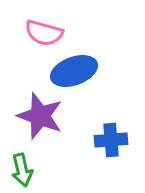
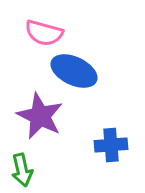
blue ellipse: rotated 45 degrees clockwise
purple star: rotated 6 degrees clockwise
blue cross: moved 5 px down
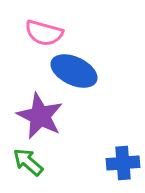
blue cross: moved 12 px right, 18 px down
green arrow: moved 6 px right, 8 px up; rotated 144 degrees clockwise
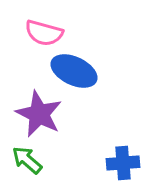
purple star: moved 1 px left, 2 px up
green arrow: moved 1 px left, 2 px up
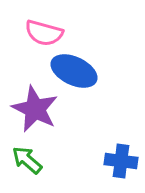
purple star: moved 4 px left, 5 px up
blue cross: moved 2 px left, 2 px up; rotated 12 degrees clockwise
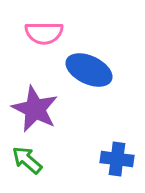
pink semicircle: rotated 15 degrees counterclockwise
blue ellipse: moved 15 px right, 1 px up
blue cross: moved 4 px left, 2 px up
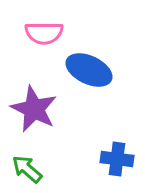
purple star: moved 1 px left
green arrow: moved 9 px down
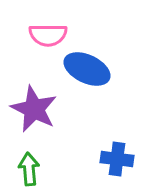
pink semicircle: moved 4 px right, 2 px down
blue ellipse: moved 2 px left, 1 px up
green arrow: moved 2 px right; rotated 44 degrees clockwise
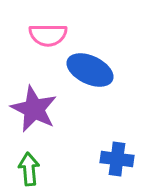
blue ellipse: moved 3 px right, 1 px down
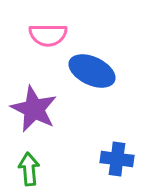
blue ellipse: moved 2 px right, 1 px down
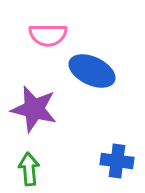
purple star: rotated 12 degrees counterclockwise
blue cross: moved 2 px down
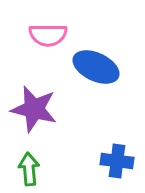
blue ellipse: moved 4 px right, 4 px up
